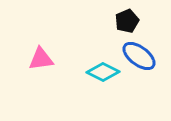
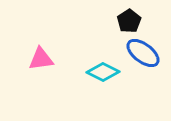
black pentagon: moved 2 px right; rotated 10 degrees counterclockwise
blue ellipse: moved 4 px right, 3 px up
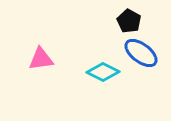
black pentagon: rotated 10 degrees counterclockwise
blue ellipse: moved 2 px left
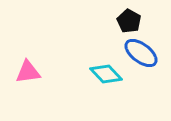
pink triangle: moved 13 px left, 13 px down
cyan diamond: moved 3 px right, 2 px down; rotated 20 degrees clockwise
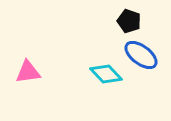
black pentagon: rotated 10 degrees counterclockwise
blue ellipse: moved 2 px down
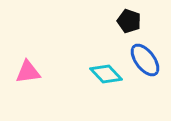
blue ellipse: moved 4 px right, 5 px down; rotated 16 degrees clockwise
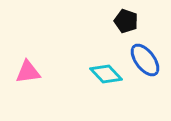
black pentagon: moved 3 px left
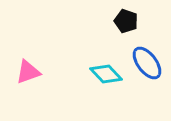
blue ellipse: moved 2 px right, 3 px down
pink triangle: rotated 12 degrees counterclockwise
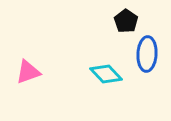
black pentagon: rotated 15 degrees clockwise
blue ellipse: moved 9 px up; rotated 40 degrees clockwise
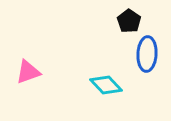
black pentagon: moved 3 px right
cyan diamond: moved 11 px down
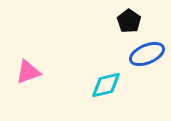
blue ellipse: rotated 64 degrees clockwise
cyan diamond: rotated 60 degrees counterclockwise
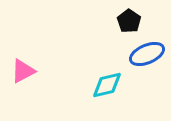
pink triangle: moved 5 px left, 1 px up; rotated 8 degrees counterclockwise
cyan diamond: moved 1 px right
